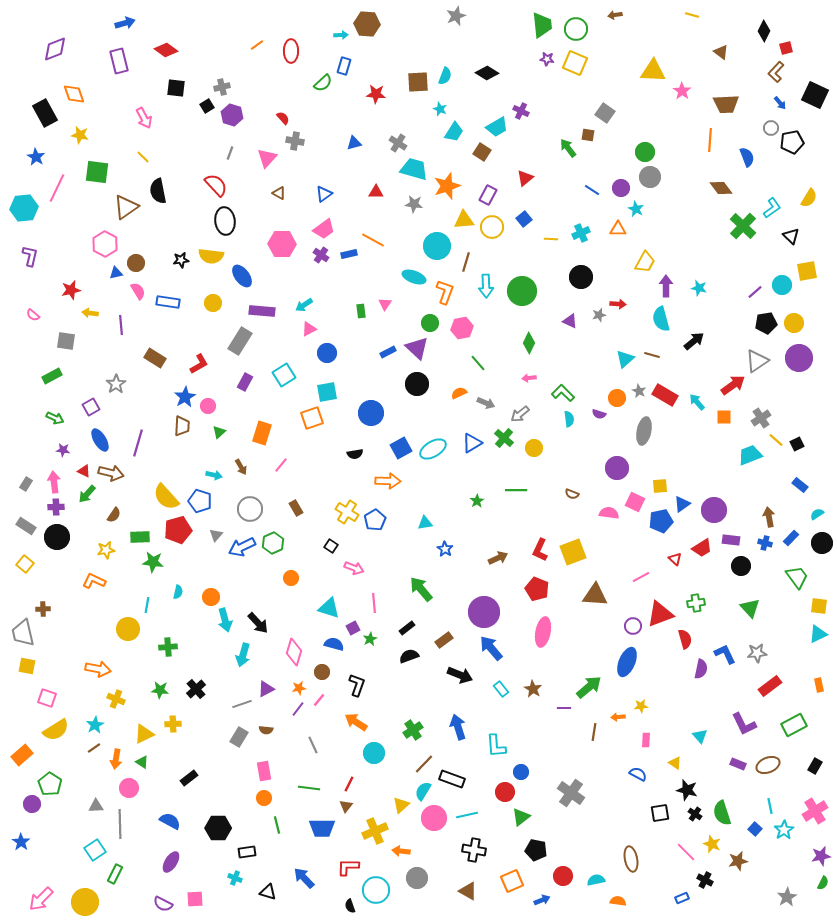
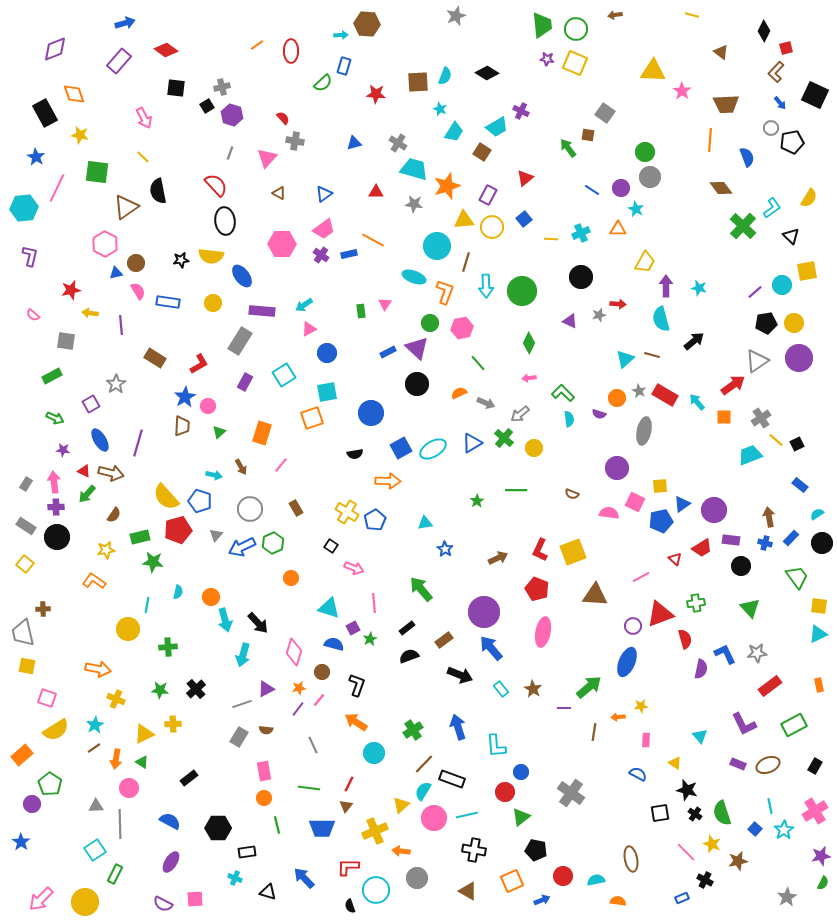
purple rectangle at (119, 61): rotated 55 degrees clockwise
purple square at (91, 407): moved 3 px up
green rectangle at (140, 537): rotated 12 degrees counterclockwise
orange L-shape at (94, 581): rotated 10 degrees clockwise
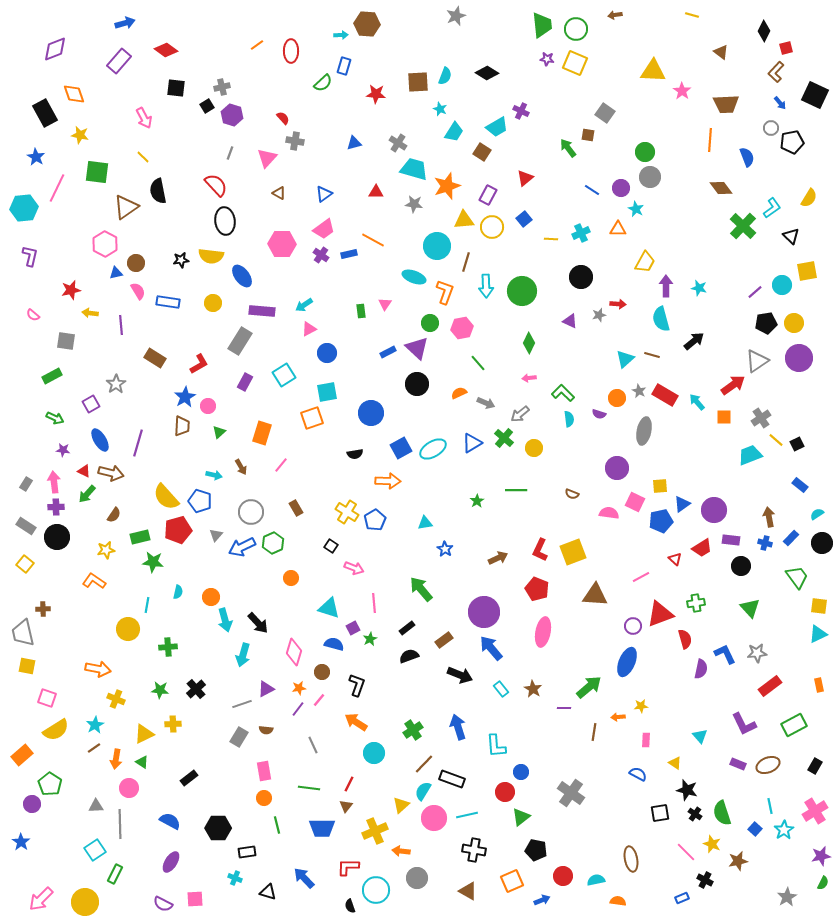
gray circle at (250, 509): moved 1 px right, 3 px down
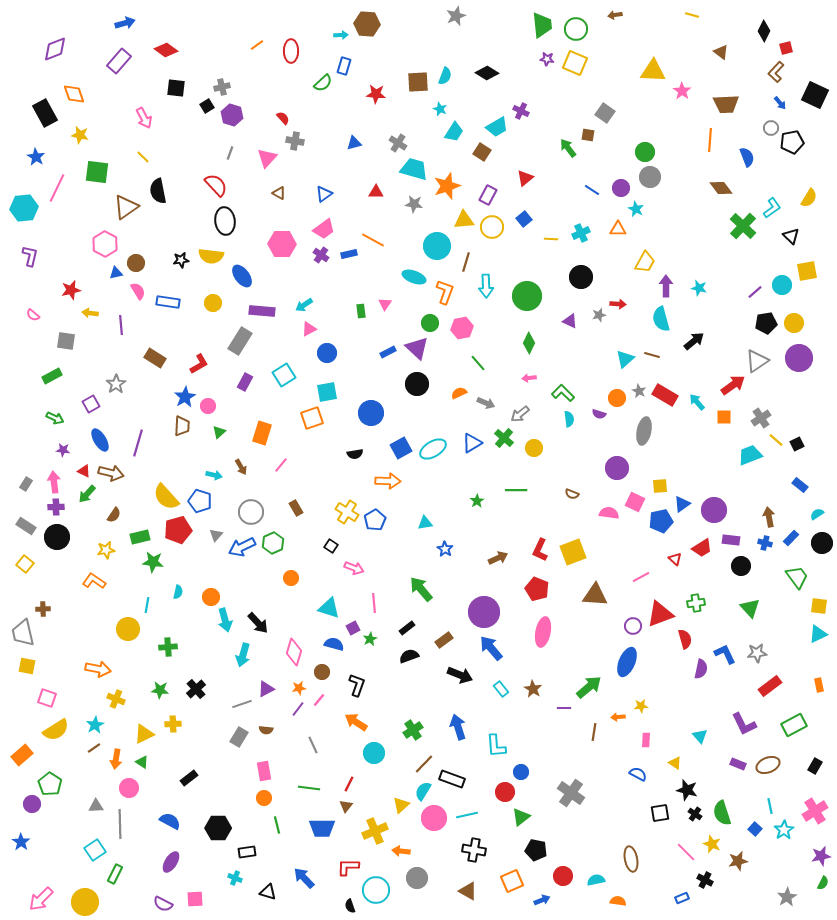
green circle at (522, 291): moved 5 px right, 5 px down
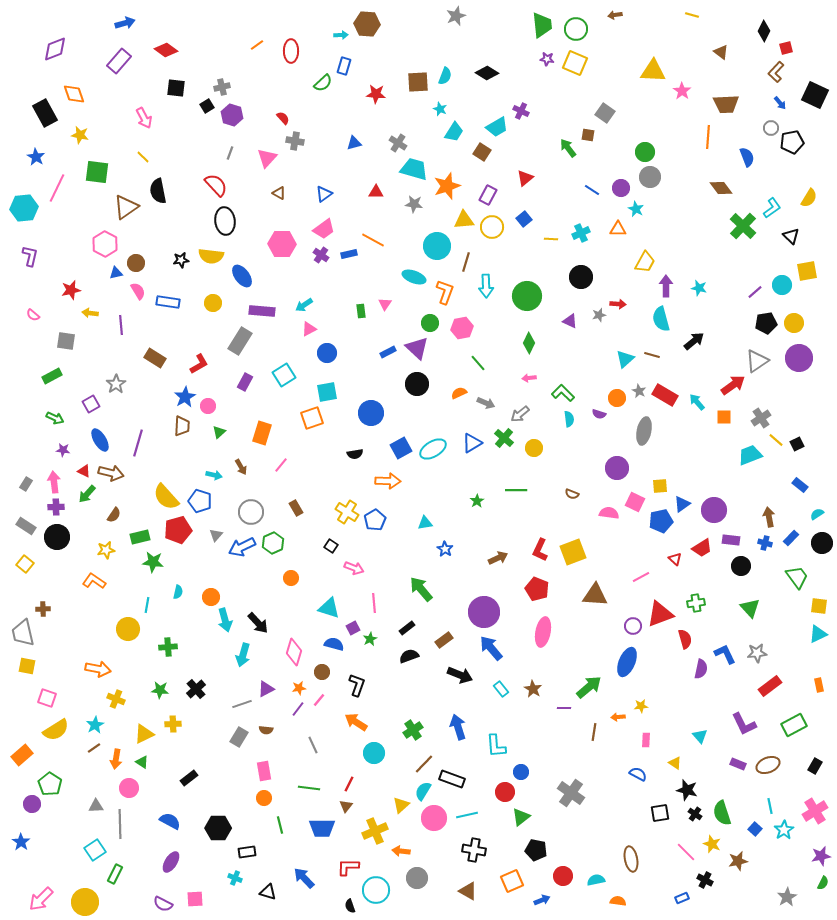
orange line at (710, 140): moved 2 px left, 3 px up
green line at (277, 825): moved 3 px right
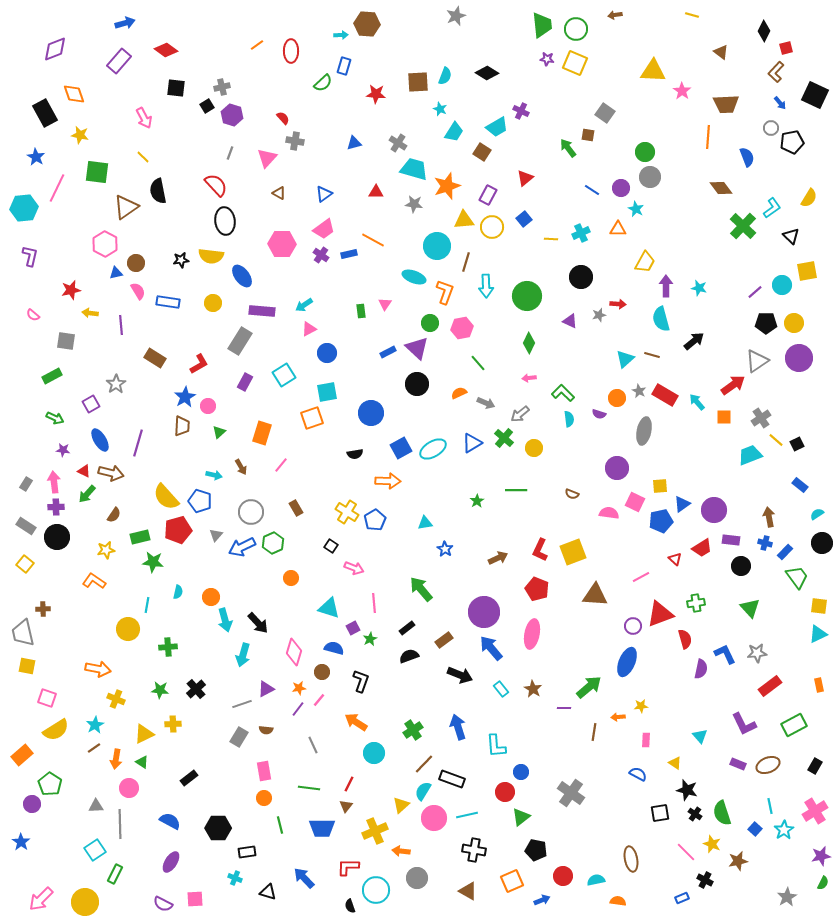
black pentagon at (766, 323): rotated 10 degrees clockwise
blue rectangle at (791, 538): moved 6 px left, 14 px down
pink ellipse at (543, 632): moved 11 px left, 2 px down
blue semicircle at (334, 644): moved 4 px down
black L-shape at (357, 685): moved 4 px right, 4 px up
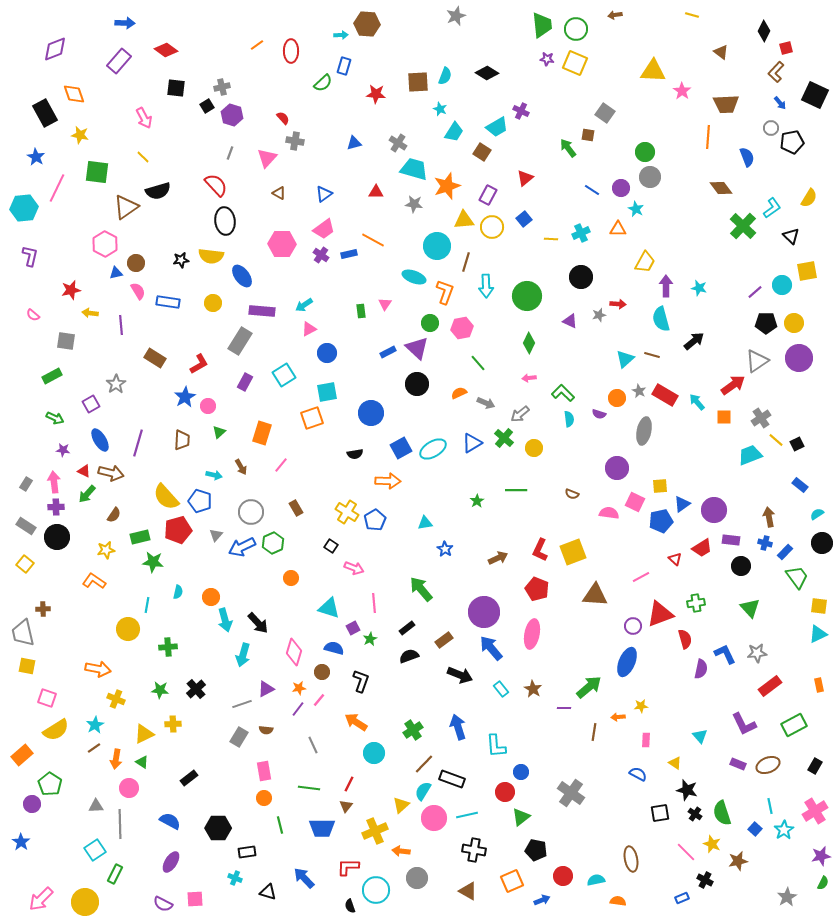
blue arrow at (125, 23): rotated 18 degrees clockwise
black semicircle at (158, 191): rotated 95 degrees counterclockwise
brown trapezoid at (182, 426): moved 14 px down
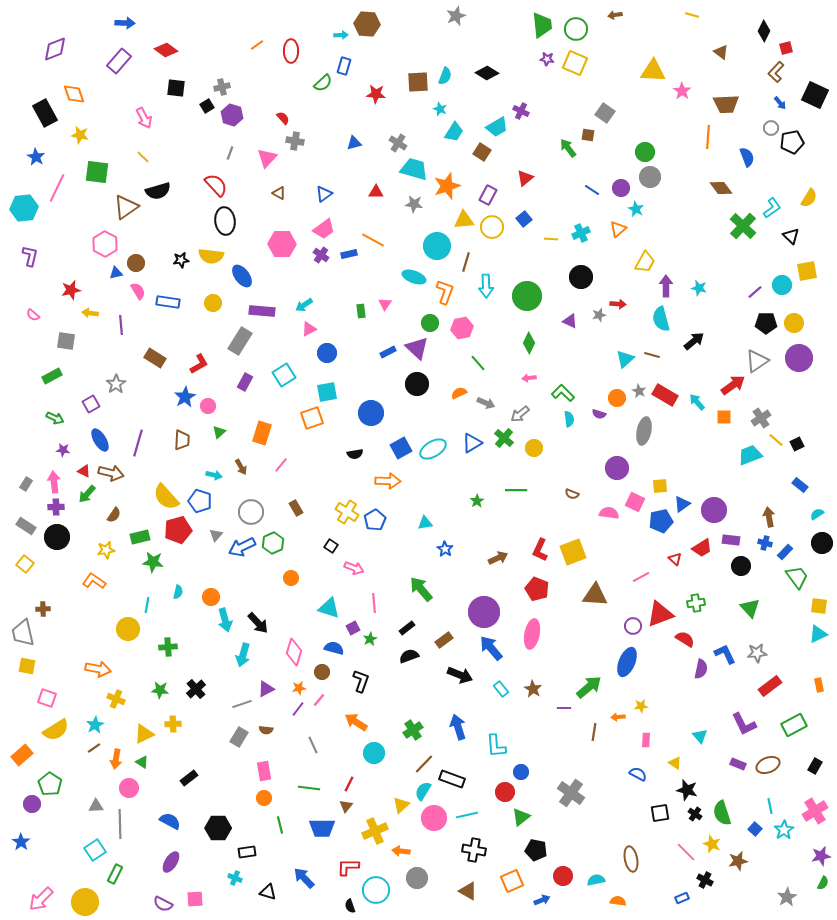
orange triangle at (618, 229): rotated 42 degrees counterclockwise
red semicircle at (685, 639): rotated 42 degrees counterclockwise
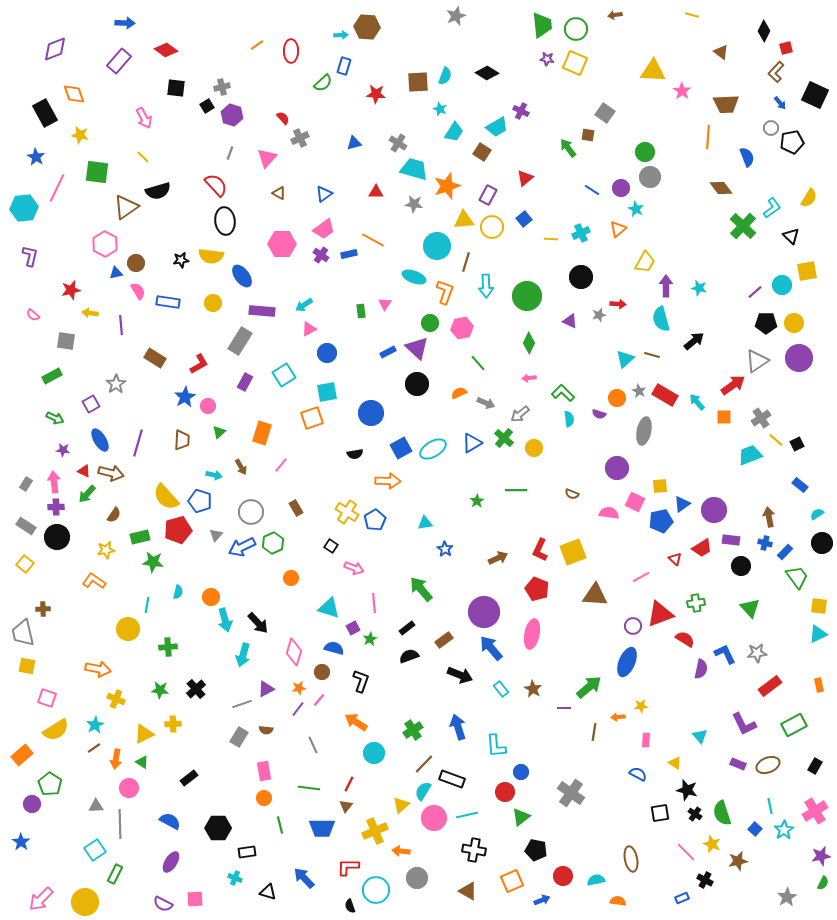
brown hexagon at (367, 24): moved 3 px down
gray cross at (295, 141): moved 5 px right, 3 px up; rotated 36 degrees counterclockwise
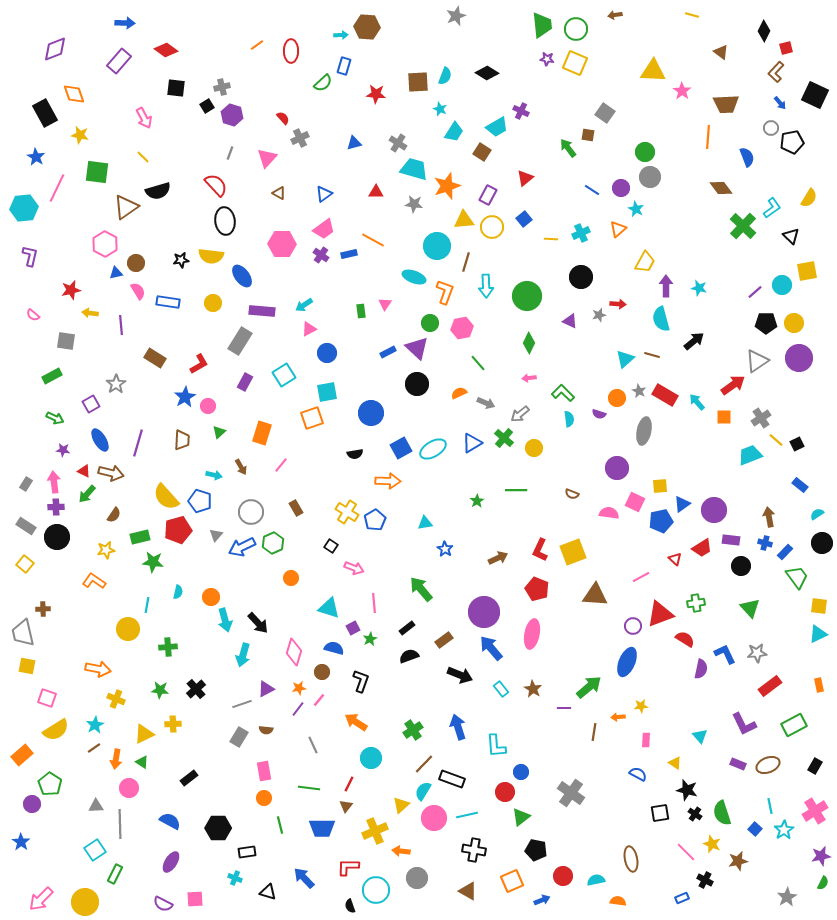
cyan circle at (374, 753): moved 3 px left, 5 px down
